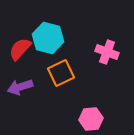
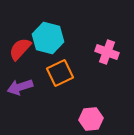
orange square: moved 1 px left
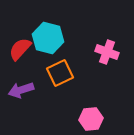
purple arrow: moved 1 px right, 3 px down
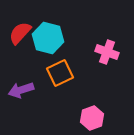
red semicircle: moved 16 px up
pink hexagon: moved 1 px right, 1 px up; rotated 15 degrees counterclockwise
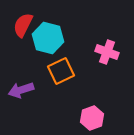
red semicircle: moved 3 px right, 8 px up; rotated 15 degrees counterclockwise
orange square: moved 1 px right, 2 px up
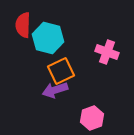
red semicircle: rotated 25 degrees counterclockwise
purple arrow: moved 34 px right
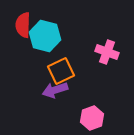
cyan hexagon: moved 3 px left, 2 px up
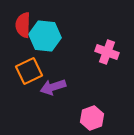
cyan hexagon: rotated 8 degrees counterclockwise
orange square: moved 32 px left
purple arrow: moved 2 px left, 3 px up
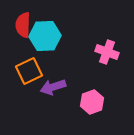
cyan hexagon: rotated 8 degrees counterclockwise
pink hexagon: moved 16 px up
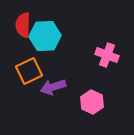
pink cross: moved 3 px down
pink hexagon: rotated 15 degrees counterclockwise
